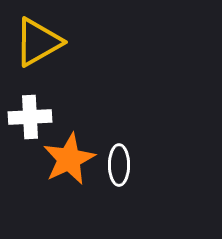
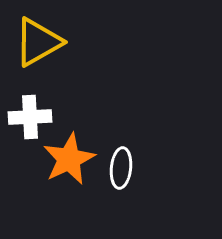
white ellipse: moved 2 px right, 3 px down; rotated 6 degrees clockwise
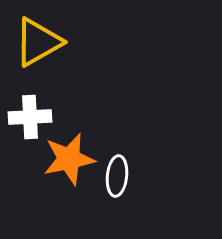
orange star: rotated 14 degrees clockwise
white ellipse: moved 4 px left, 8 px down
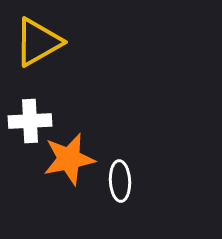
white cross: moved 4 px down
white ellipse: moved 3 px right, 5 px down; rotated 9 degrees counterclockwise
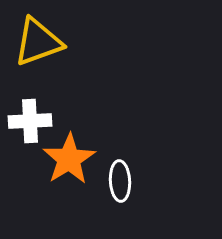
yellow triangle: rotated 10 degrees clockwise
orange star: rotated 20 degrees counterclockwise
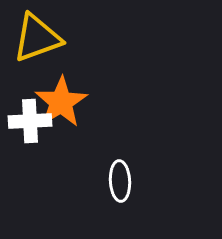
yellow triangle: moved 1 px left, 4 px up
orange star: moved 8 px left, 57 px up
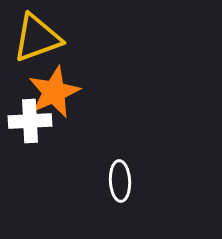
orange star: moved 7 px left, 10 px up; rotated 8 degrees clockwise
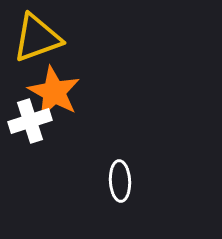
orange star: rotated 20 degrees counterclockwise
white cross: rotated 15 degrees counterclockwise
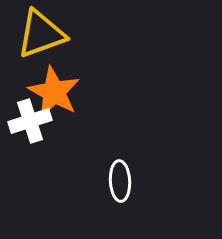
yellow triangle: moved 4 px right, 4 px up
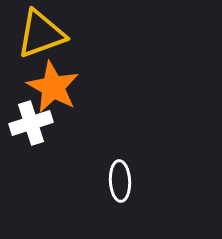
orange star: moved 1 px left, 5 px up
white cross: moved 1 px right, 2 px down
